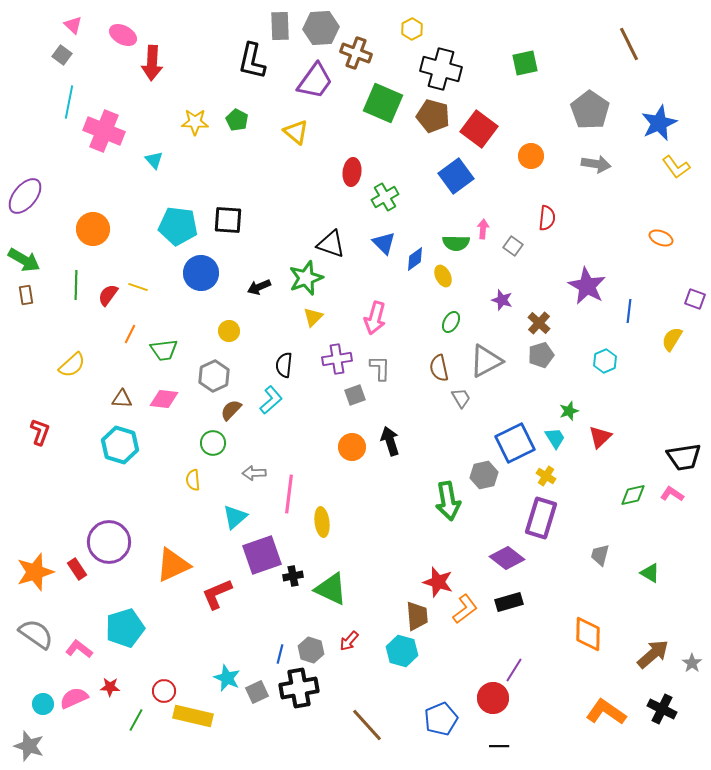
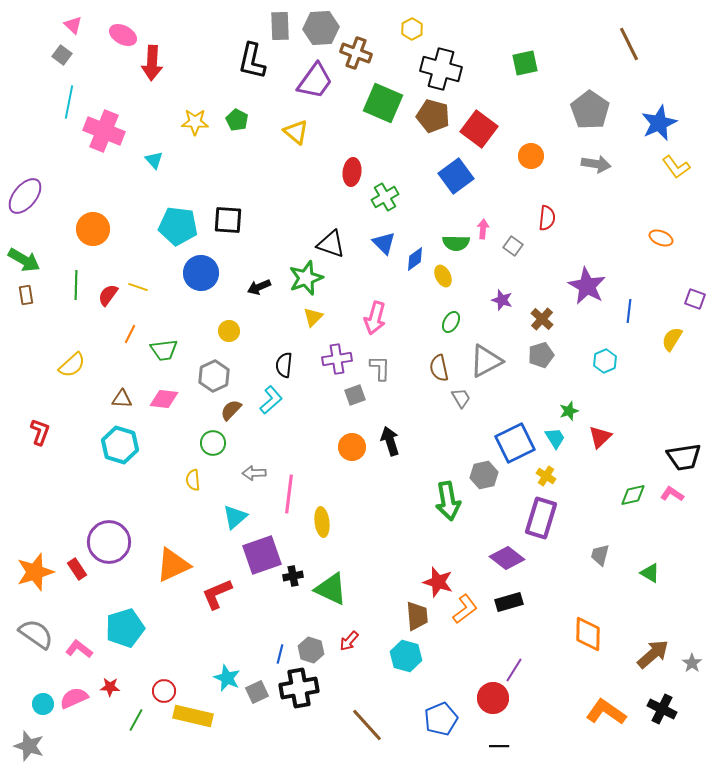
brown cross at (539, 323): moved 3 px right, 4 px up
cyan hexagon at (402, 651): moved 4 px right, 5 px down
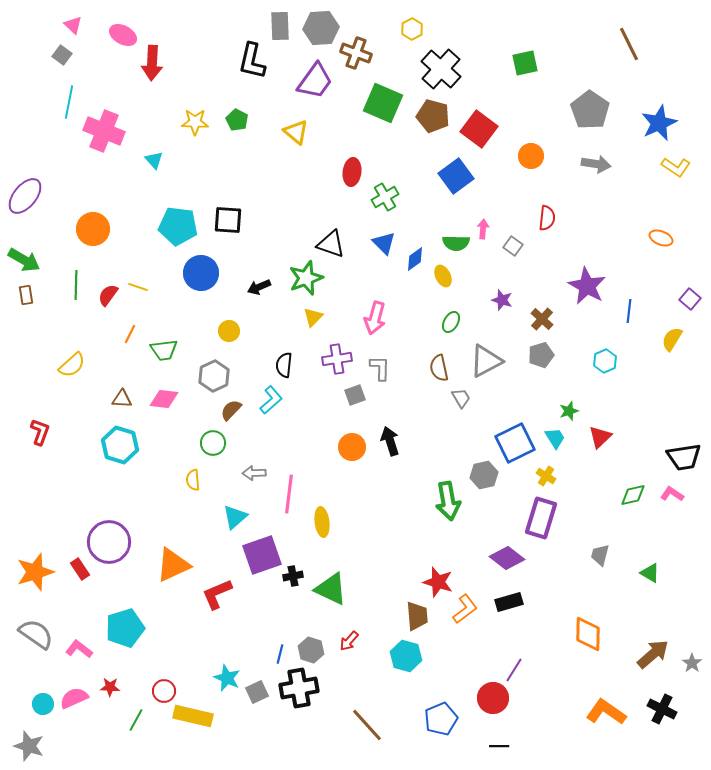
black cross at (441, 69): rotated 27 degrees clockwise
yellow L-shape at (676, 167): rotated 20 degrees counterclockwise
purple square at (695, 299): moved 5 px left; rotated 20 degrees clockwise
red rectangle at (77, 569): moved 3 px right
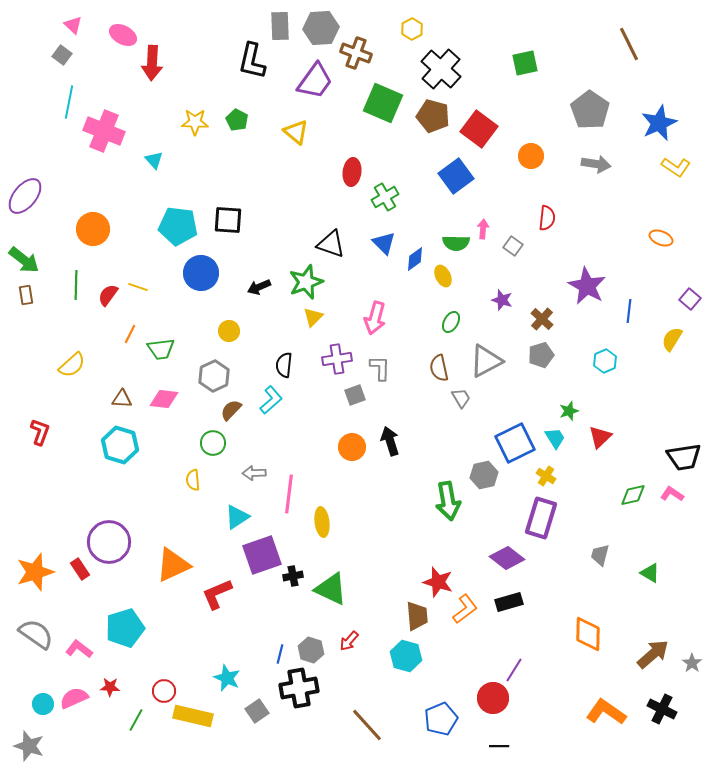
green arrow at (24, 260): rotated 8 degrees clockwise
green star at (306, 278): moved 4 px down
green trapezoid at (164, 350): moved 3 px left, 1 px up
cyan triangle at (235, 517): moved 2 px right; rotated 8 degrees clockwise
gray square at (257, 692): moved 19 px down; rotated 10 degrees counterclockwise
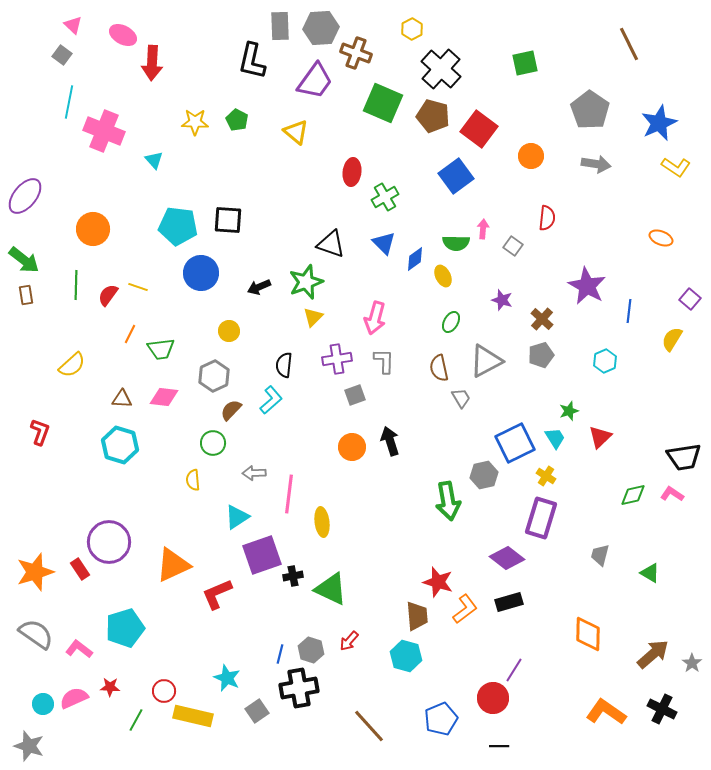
gray L-shape at (380, 368): moved 4 px right, 7 px up
pink diamond at (164, 399): moved 2 px up
brown line at (367, 725): moved 2 px right, 1 px down
